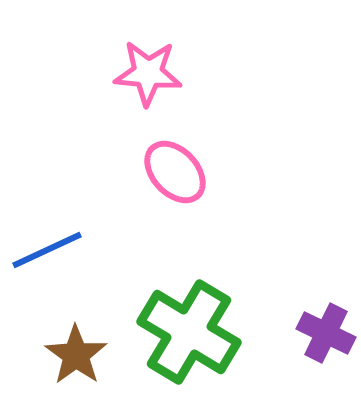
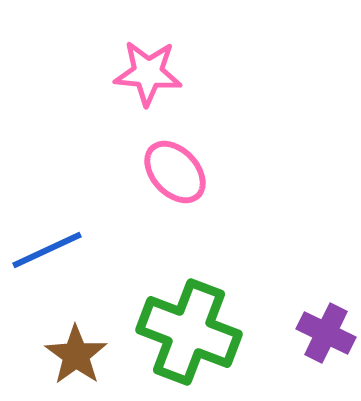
green cross: rotated 10 degrees counterclockwise
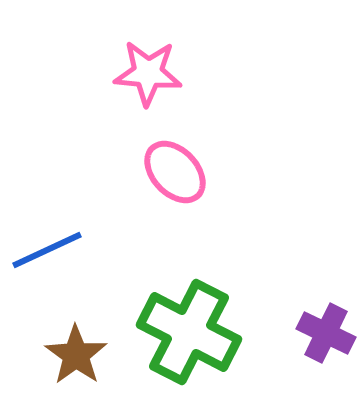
green cross: rotated 6 degrees clockwise
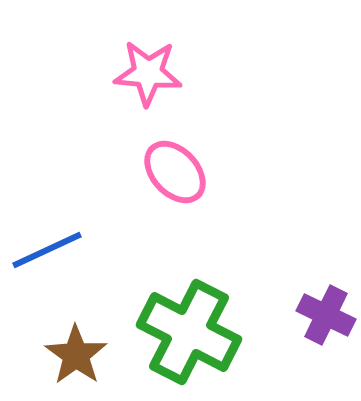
purple cross: moved 18 px up
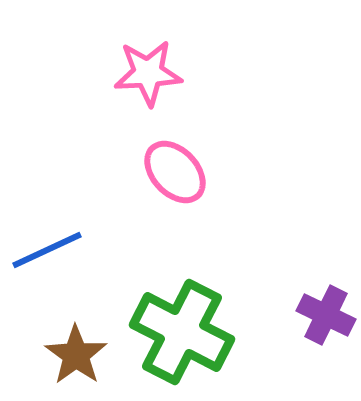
pink star: rotated 8 degrees counterclockwise
green cross: moved 7 px left
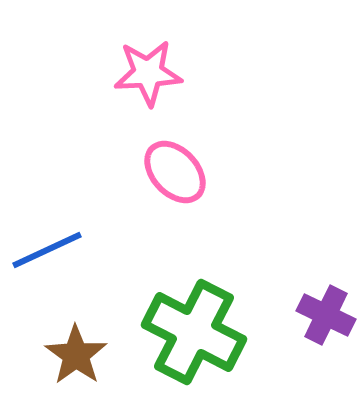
green cross: moved 12 px right
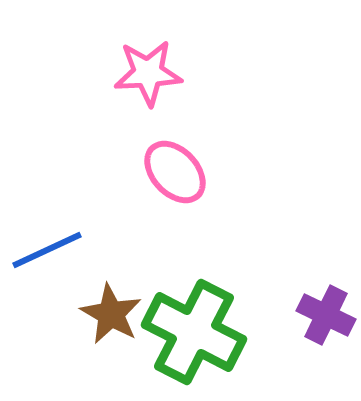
brown star: moved 35 px right, 41 px up; rotated 6 degrees counterclockwise
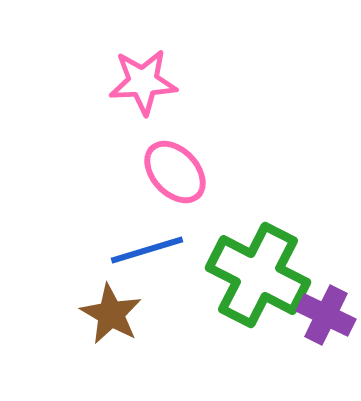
pink star: moved 5 px left, 9 px down
blue line: moved 100 px right; rotated 8 degrees clockwise
green cross: moved 64 px right, 57 px up
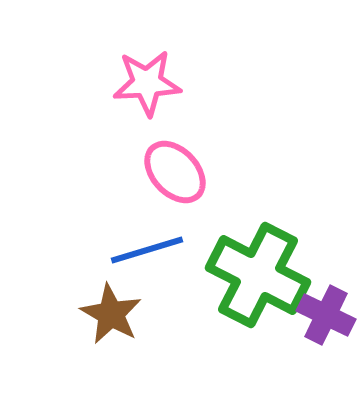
pink star: moved 4 px right, 1 px down
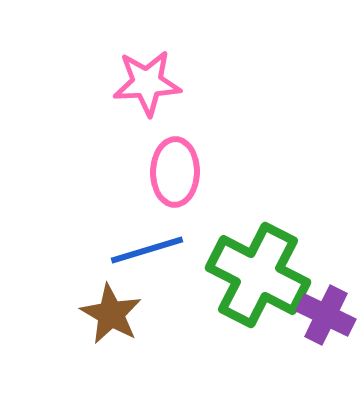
pink ellipse: rotated 44 degrees clockwise
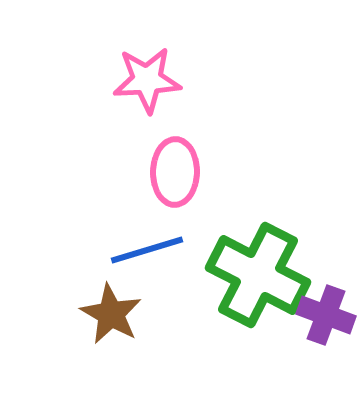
pink star: moved 3 px up
purple cross: rotated 6 degrees counterclockwise
